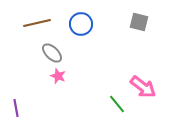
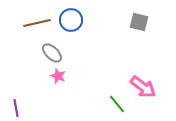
blue circle: moved 10 px left, 4 px up
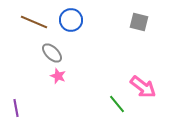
brown line: moved 3 px left, 1 px up; rotated 36 degrees clockwise
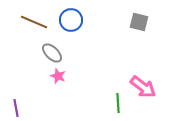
green line: moved 1 px right, 1 px up; rotated 36 degrees clockwise
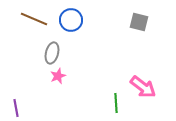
brown line: moved 3 px up
gray ellipse: rotated 60 degrees clockwise
pink star: rotated 28 degrees clockwise
green line: moved 2 px left
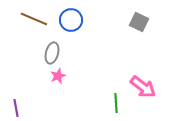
gray square: rotated 12 degrees clockwise
